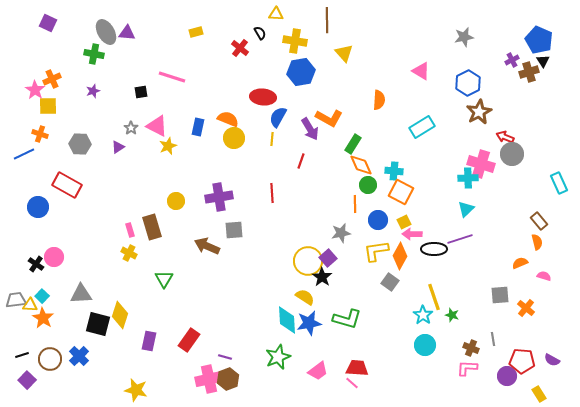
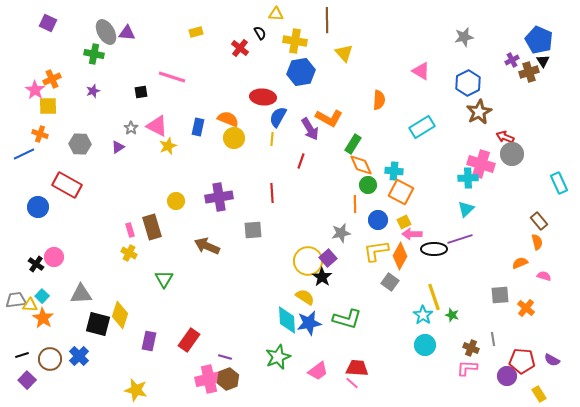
gray square at (234, 230): moved 19 px right
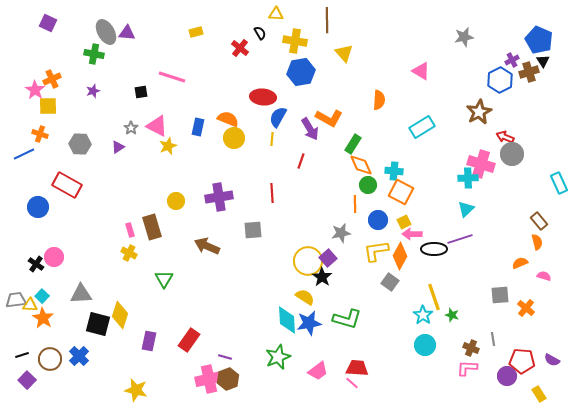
blue hexagon at (468, 83): moved 32 px right, 3 px up
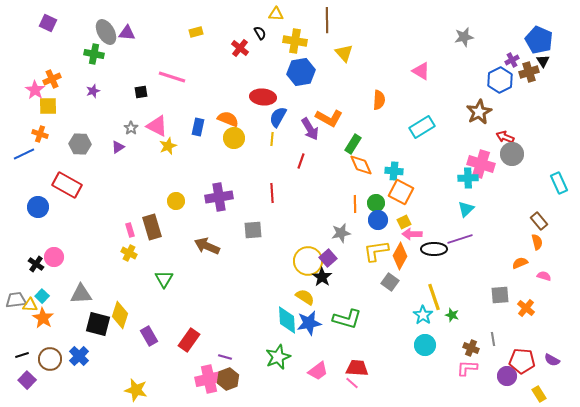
green circle at (368, 185): moved 8 px right, 18 px down
purple rectangle at (149, 341): moved 5 px up; rotated 42 degrees counterclockwise
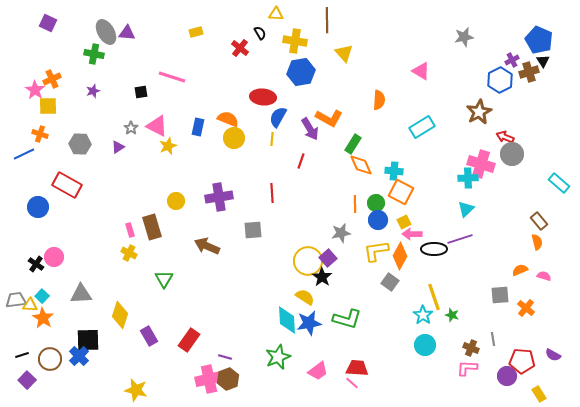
cyan rectangle at (559, 183): rotated 25 degrees counterclockwise
orange semicircle at (520, 263): moved 7 px down
black square at (98, 324): moved 10 px left, 16 px down; rotated 15 degrees counterclockwise
purple semicircle at (552, 360): moved 1 px right, 5 px up
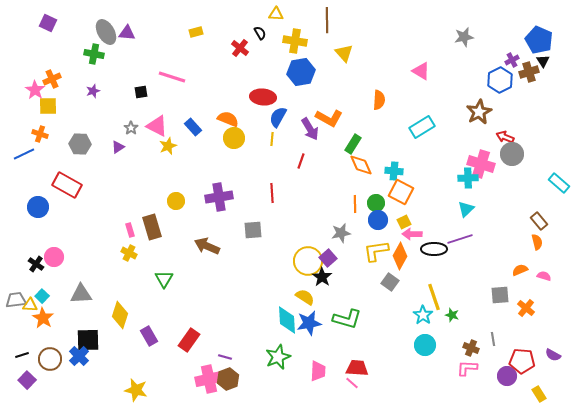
blue rectangle at (198, 127): moved 5 px left; rotated 54 degrees counterclockwise
pink trapezoid at (318, 371): rotated 50 degrees counterclockwise
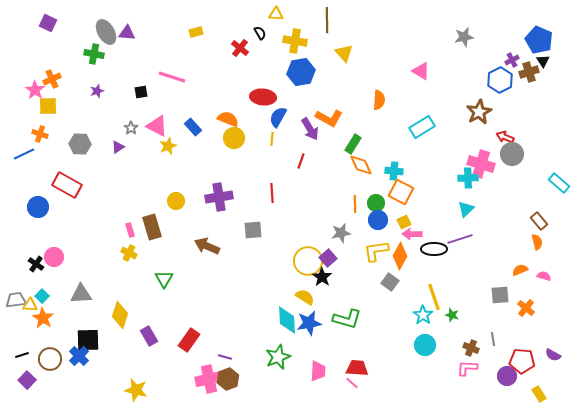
purple star at (93, 91): moved 4 px right
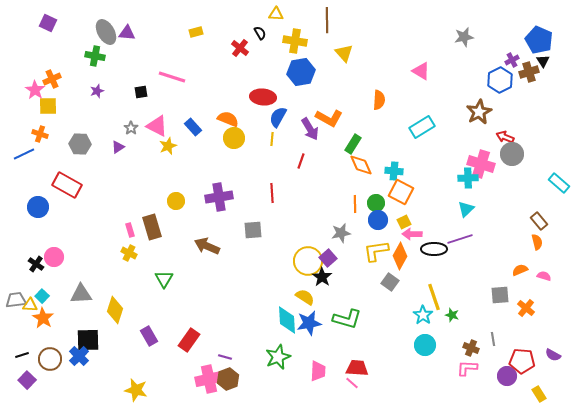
green cross at (94, 54): moved 1 px right, 2 px down
yellow diamond at (120, 315): moved 5 px left, 5 px up
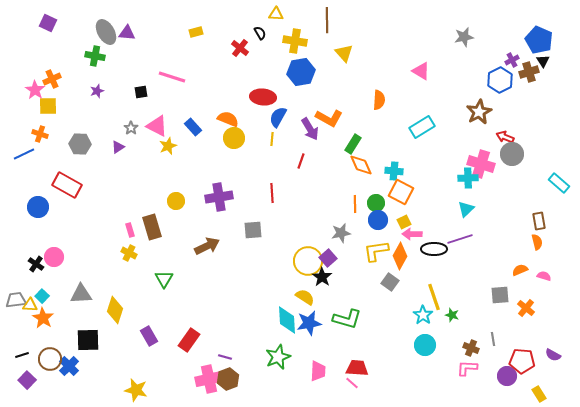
brown rectangle at (539, 221): rotated 30 degrees clockwise
brown arrow at (207, 246): rotated 130 degrees clockwise
blue cross at (79, 356): moved 10 px left, 10 px down
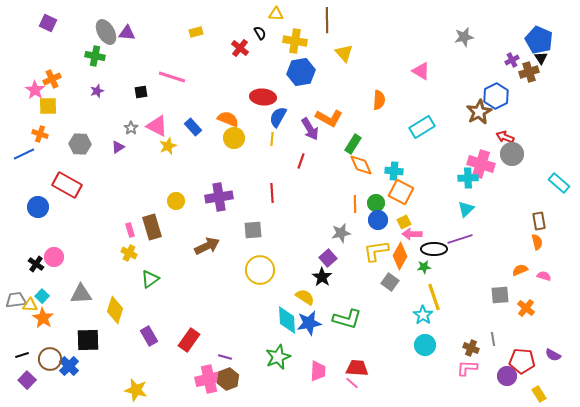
black triangle at (543, 61): moved 2 px left, 3 px up
blue hexagon at (500, 80): moved 4 px left, 16 px down
yellow circle at (308, 261): moved 48 px left, 9 px down
green triangle at (164, 279): moved 14 px left; rotated 24 degrees clockwise
green star at (452, 315): moved 28 px left, 48 px up; rotated 24 degrees counterclockwise
